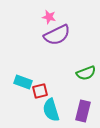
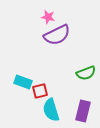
pink star: moved 1 px left
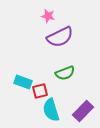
pink star: moved 1 px up
purple semicircle: moved 3 px right, 2 px down
green semicircle: moved 21 px left
purple rectangle: rotated 30 degrees clockwise
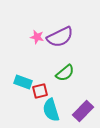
pink star: moved 11 px left, 21 px down
green semicircle: rotated 18 degrees counterclockwise
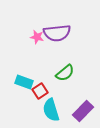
purple semicircle: moved 3 px left, 4 px up; rotated 20 degrees clockwise
cyan rectangle: moved 1 px right
red square: rotated 21 degrees counterclockwise
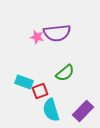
red square: rotated 14 degrees clockwise
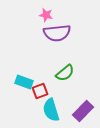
pink star: moved 9 px right, 22 px up
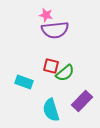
purple semicircle: moved 2 px left, 3 px up
red square: moved 11 px right, 25 px up; rotated 35 degrees clockwise
purple rectangle: moved 1 px left, 10 px up
